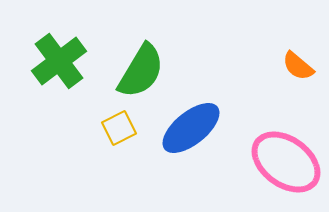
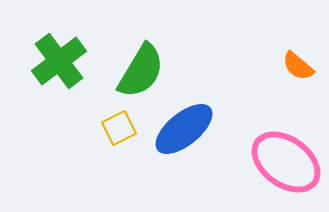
blue ellipse: moved 7 px left, 1 px down
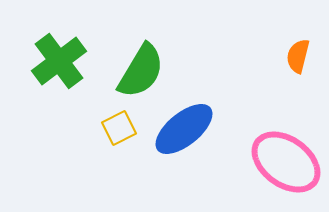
orange semicircle: moved 10 px up; rotated 64 degrees clockwise
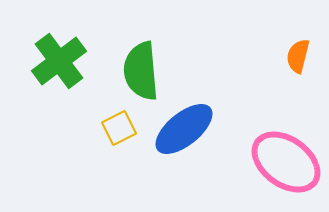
green semicircle: rotated 144 degrees clockwise
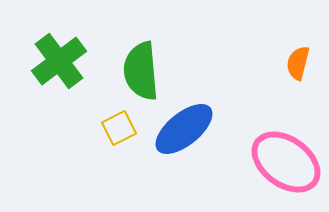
orange semicircle: moved 7 px down
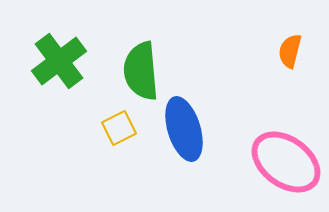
orange semicircle: moved 8 px left, 12 px up
blue ellipse: rotated 68 degrees counterclockwise
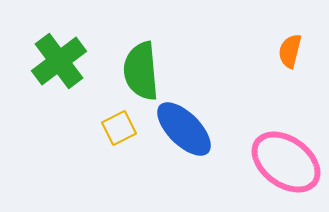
blue ellipse: rotated 28 degrees counterclockwise
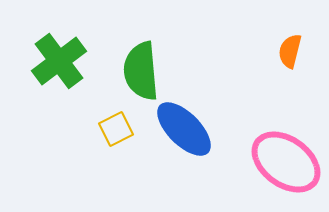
yellow square: moved 3 px left, 1 px down
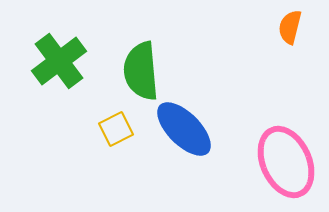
orange semicircle: moved 24 px up
pink ellipse: rotated 30 degrees clockwise
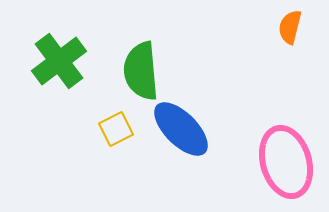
blue ellipse: moved 3 px left
pink ellipse: rotated 8 degrees clockwise
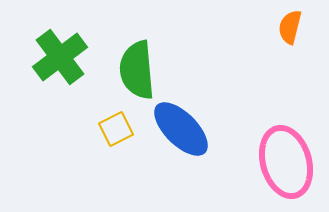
green cross: moved 1 px right, 4 px up
green semicircle: moved 4 px left, 1 px up
